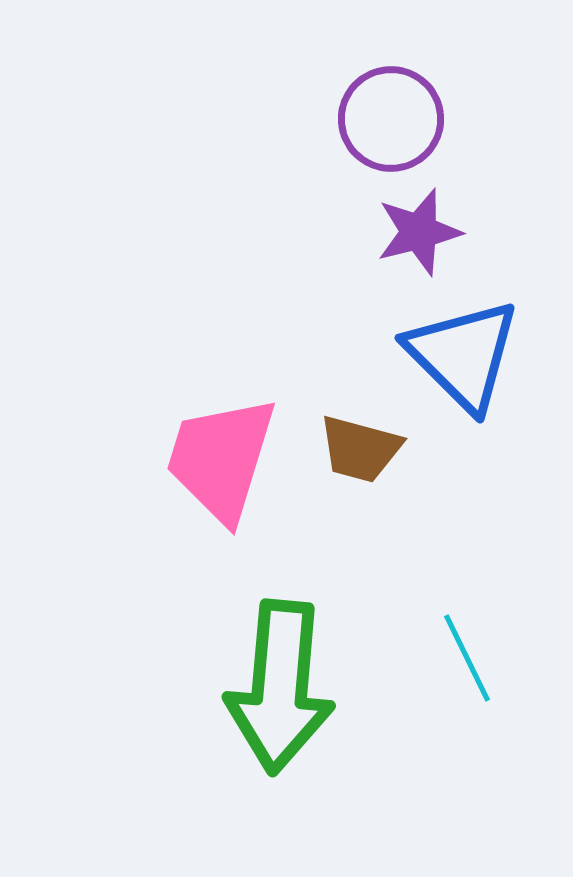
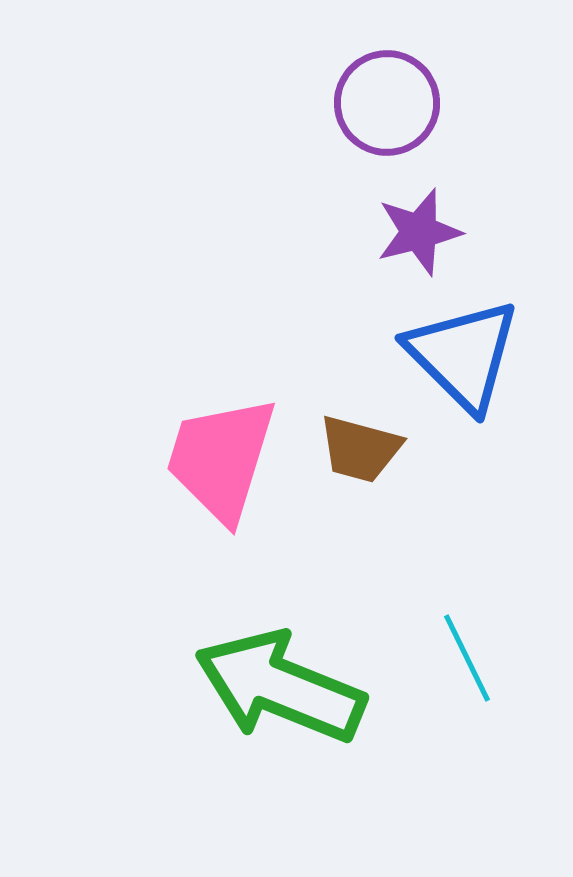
purple circle: moved 4 px left, 16 px up
green arrow: rotated 107 degrees clockwise
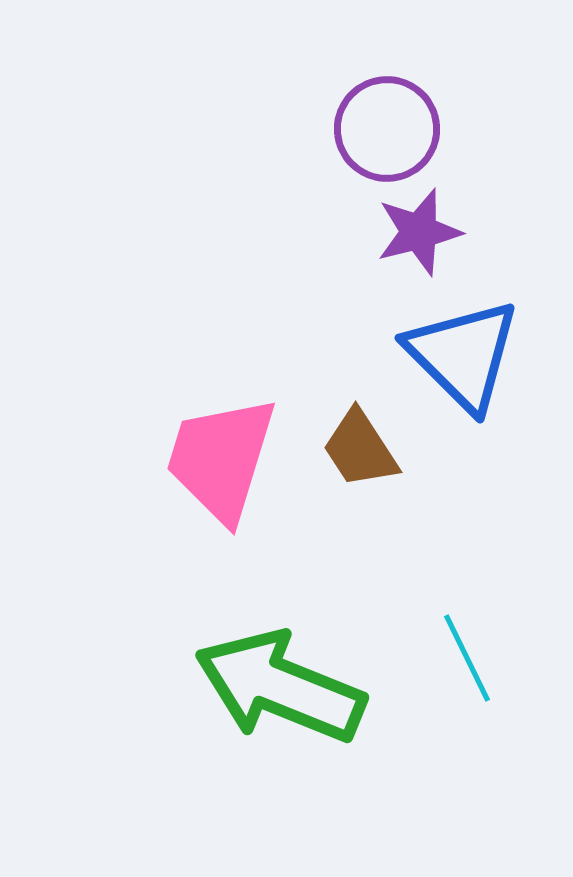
purple circle: moved 26 px down
brown trapezoid: rotated 42 degrees clockwise
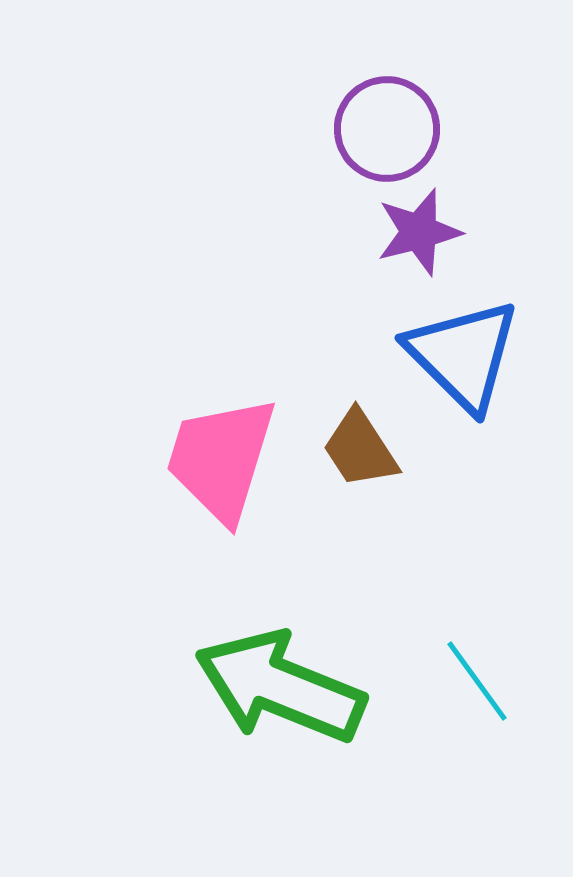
cyan line: moved 10 px right, 23 px down; rotated 10 degrees counterclockwise
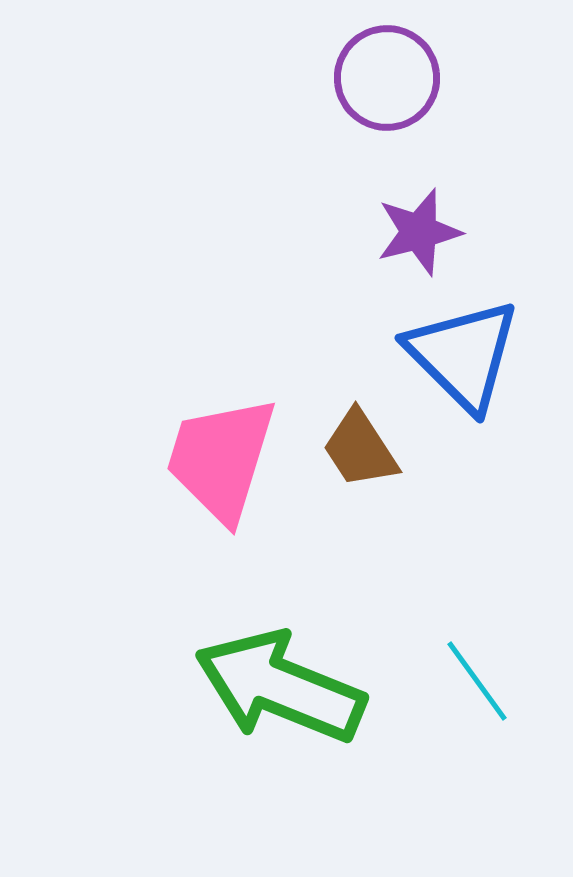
purple circle: moved 51 px up
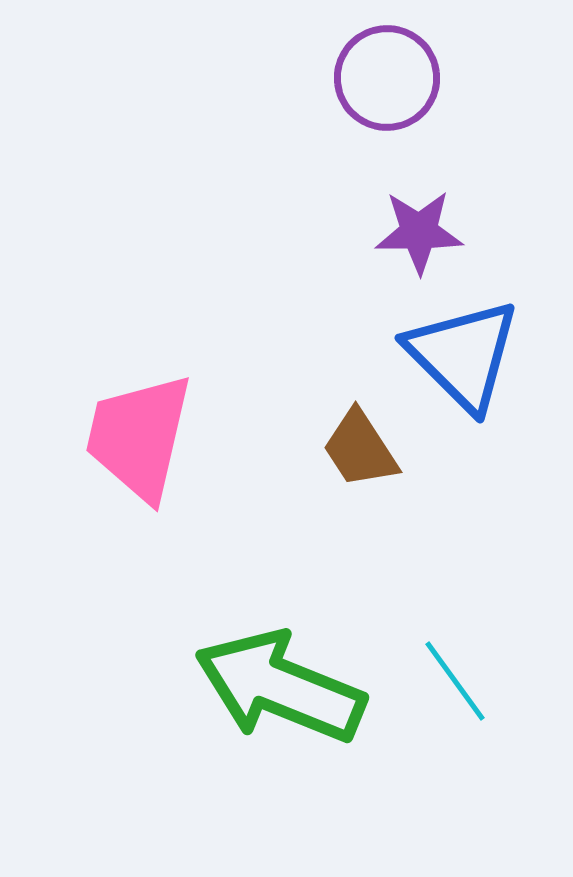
purple star: rotated 14 degrees clockwise
pink trapezoid: moved 82 px left, 22 px up; rotated 4 degrees counterclockwise
cyan line: moved 22 px left
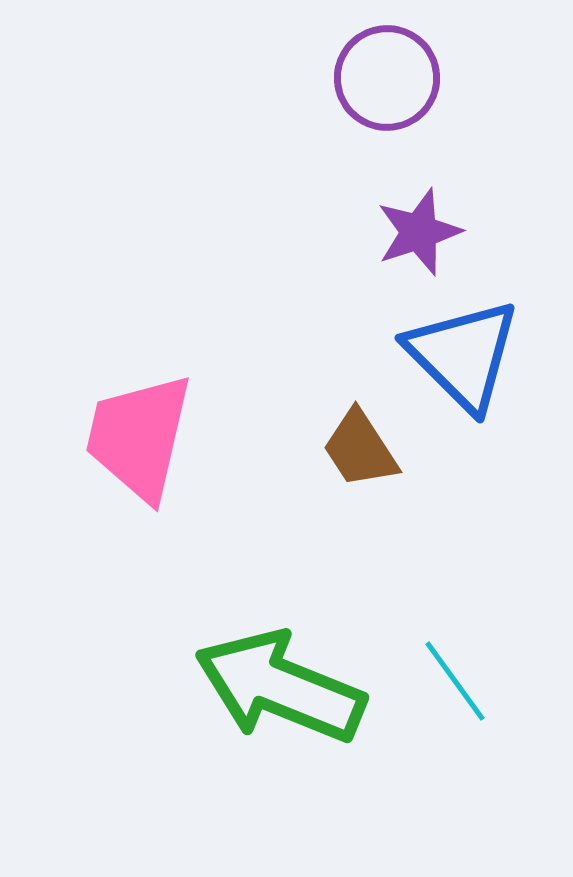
purple star: rotated 18 degrees counterclockwise
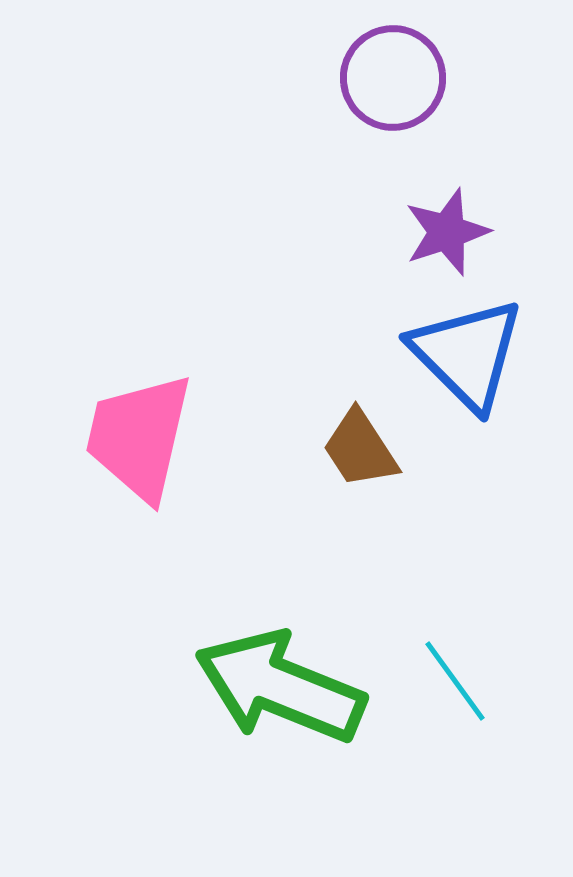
purple circle: moved 6 px right
purple star: moved 28 px right
blue triangle: moved 4 px right, 1 px up
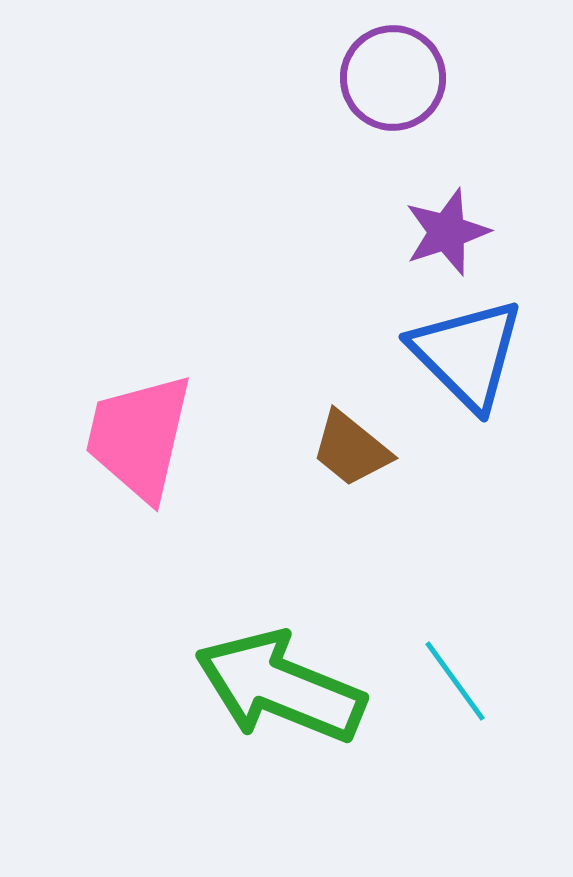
brown trapezoid: moved 9 px left; rotated 18 degrees counterclockwise
